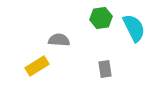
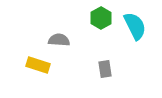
green hexagon: rotated 20 degrees counterclockwise
cyan semicircle: moved 1 px right, 2 px up
yellow rectangle: moved 1 px right, 1 px up; rotated 50 degrees clockwise
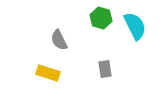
green hexagon: rotated 15 degrees counterclockwise
gray semicircle: rotated 120 degrees counterclockwise
yellow rectangle: moved 10 px right, 8 px down
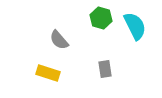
gray semicircle: rotated 15 degrees counterclockwise
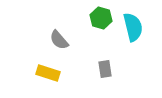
cyan semicircle: moved 2 px left, 1 px down; rotated 12 degrees clockwise
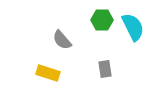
green hexagon: moved 1 px right, 2 px down; rotated 15 degrees counterclockwise
cyan semicircle: rotated 12 degrees counterclockwise
gray semicircle: moved 3 px right
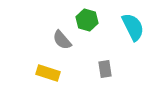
green hexagon: moved 15 px left; rotated 15 degrees clockwise
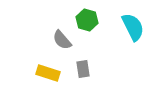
gray rectangle: moved 22 px left
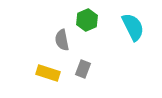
green hexagon: rotated 20 degrees clockwise
gray semicircle: rotated 30 degrees clockwise
gray rectangle: rotated 30 degrees clockwise
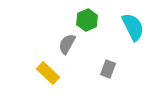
gray semicircle: moved 5 px right, 4 px down; rotated 40 degrees clockwise
gray rectangle: moved 25 px right
yellow rectangle: rotated 25 degrees clockwise
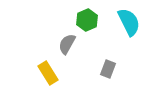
cyan semicircle: moved 4 px left, 5 px up
yellow rectangle: rotated 15 degrees clockwise
